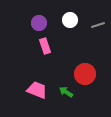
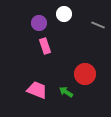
white circle: moved 6 px left, 6 px up
gray line: rotated 40 degrees clockwise
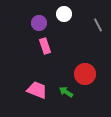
gray line: rotated 40 degrees clockwise
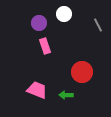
red circle: moved 3 px left, 2 px up
green arrow: moved 3 px down; rotated 32 degrees counterclockwise
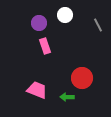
white circle: moved 1 px right, 1 px down
red circle: moved 6 px down
green arrow: moved 1 px right, 2 px down
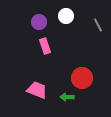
white circle: moved 1 px right, 1 px down
purple circle: moved 1 px up
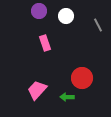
purple circle: moved 11 px up
pink rectangle: moved 3 px up
pink trapezoid: rotated 70 degrees counterclockwise
